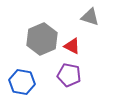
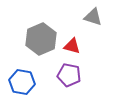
gray triangle: moved 3 px right
gray hexagon: moved 1 px left
red triangle: rotated 12 degrees counterclockwise
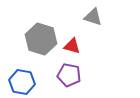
gray hexagon: rotated 20 degrees counterclockwise
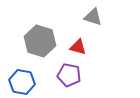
gray hexagon: moved 1 px left, 2 px down
red triangle: moved 6 px right, 1 px down
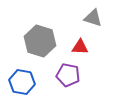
gray triangle: moved 1 px down
red triangle: moved 2 px right; rotated 12 degrees counterclockwise
purple pentagon: moved 1 px left
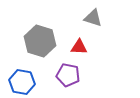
red triangle: moved 1 px left
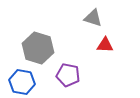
gray hexagon: moved 2 px left, 7 px down
red triangle: moved 26 px right, 2 px up
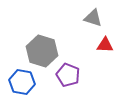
gray hexagon: moved 4 px right, 3 px down
purple pentagon: rotated 10 degrees clockwise
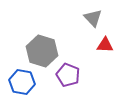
gray triangle: rotated 30 degrees clockwise
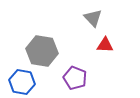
gray hexagon: rotated 8 degrees counterclockwise
purple pentagon: moved 7 px right, 3 px down
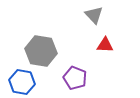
gray triangle: moved 1 px right, 3 px up
gray hexagon: moved 1 px left
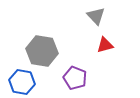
gray triangle: moved 2 px right, 1 px down
red triangle: rotated 18 degrees counterclockwise
gray hexagon: moved 1 px right
